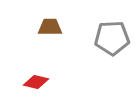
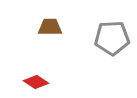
red diamond: rotated 20 degrees clockwise
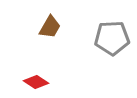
brown trapezoid: rotated 120 degrees clockwise
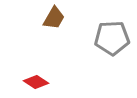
brown trapezoid: moved 4 px right, 9 px up
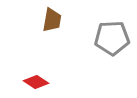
brown trapezoid: moved 2 px left, 2 px down; rotated 20 degrees counterclockwise
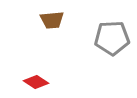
brown trapezoid: rotated 75 degrees clockwise
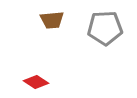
gray pentagon: moved 7 px left, 10 px up
